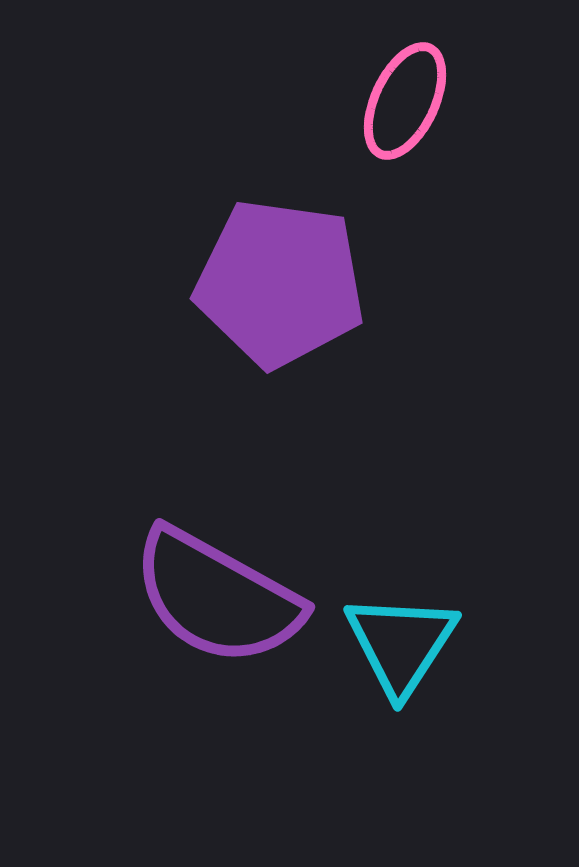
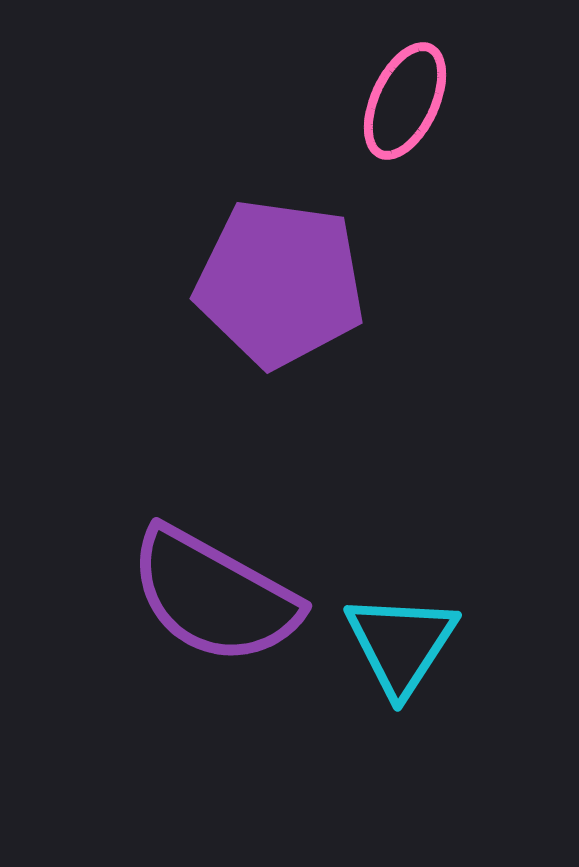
purple semicircle: moved 3 px left, 1 px up
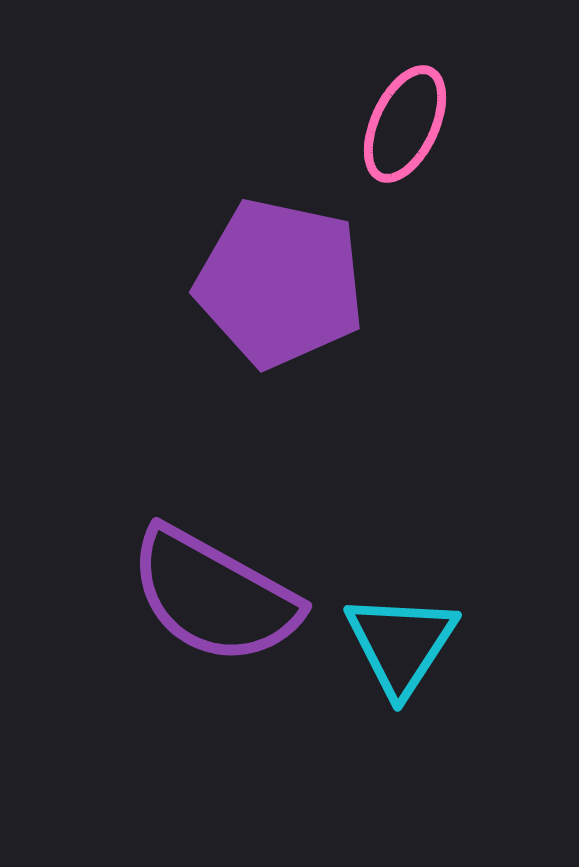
pink ellipse: moved 23 px down
purple pentagon: rotated 4 degrees clockwise
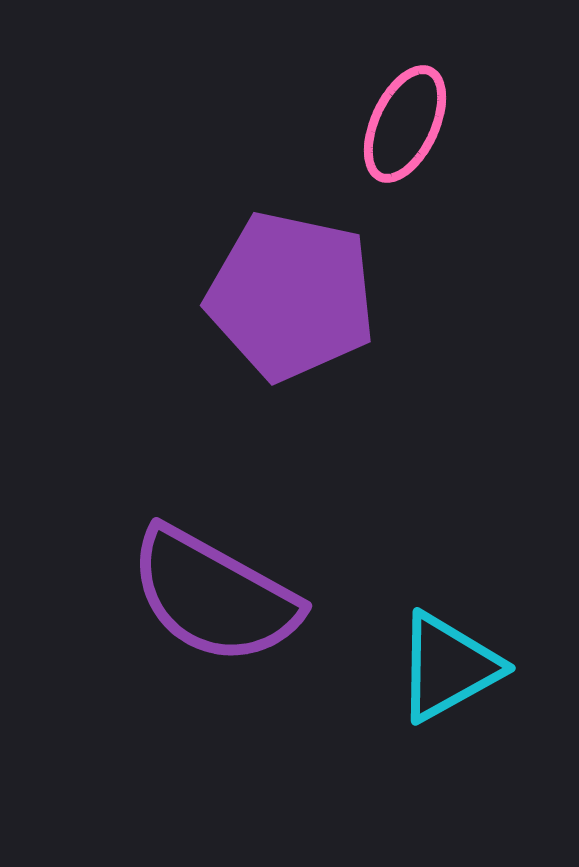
purple pentagon: moved 11 px right, 13 px down
cyan triangle: moved 47 px right, 23 px down; rotated 28 degrees clockwise
